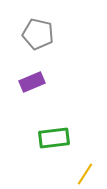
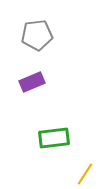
gray pentagon: moved 1 px left, 1 px down; rotated 20 degrees counterclockwise
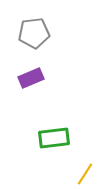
gray pentagon: moved 3 px left, 2 px up
purple rectangle: moved 1 px left, 4 px up
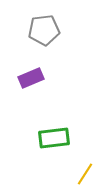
gray pentagon: moved 10 px right, 3 px up
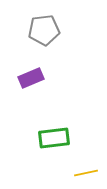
yellow line: moved 1 px right, 1 px up; rotated 45 degrees clockwise
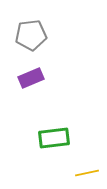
gray pentagon: moved 13 px left, 5 px down
yellow line: moved 1 px right
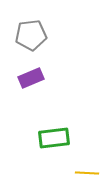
yellow line: rotated 15 degrees clockwise
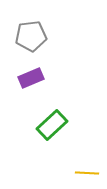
gray pentagon: moved 1 px down
green rectangle: moved 2 px left, 13 px up; rotated 36 degrees counterclockwise
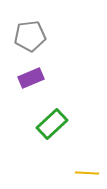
gray pentagon: moved 1 px left
green rectangle: moved 1 px up
